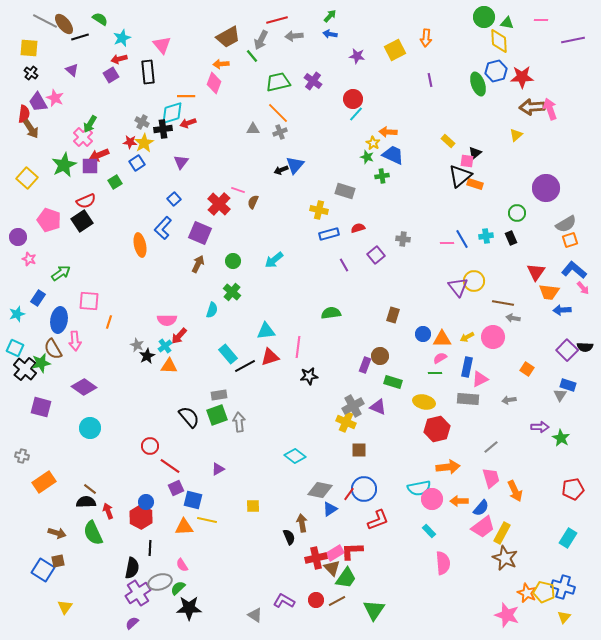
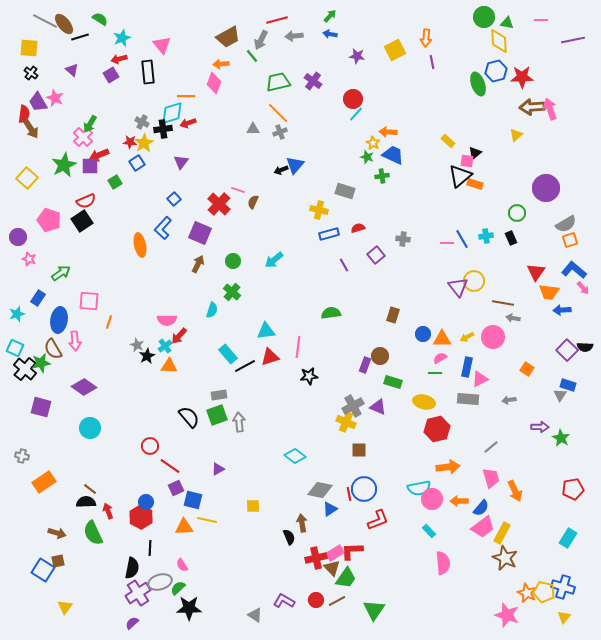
purple line at (430, 80): moved 2 px right, 18 px up
red line at (349, 494): rotated 48 degrees counterclockwise
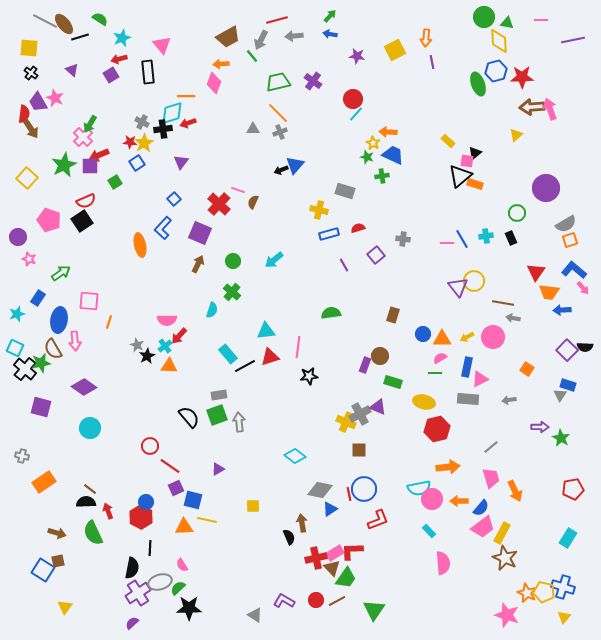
gray cross at (353, 406): moved 7 px right, 8 px down
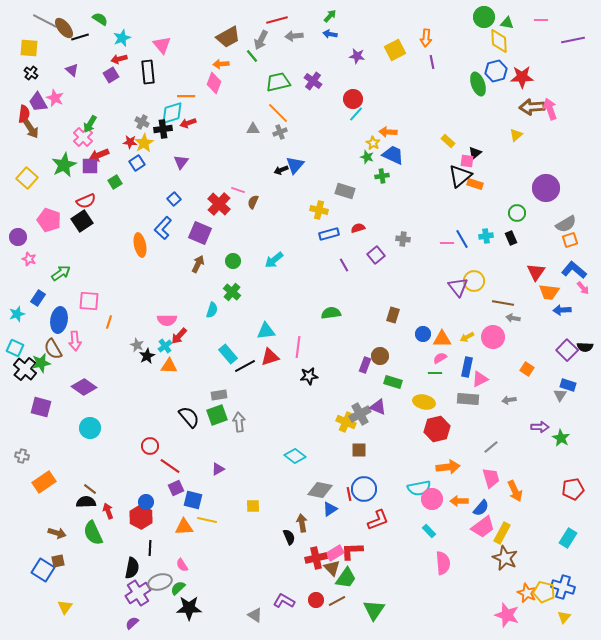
brown ellipse at (64, 24): moved 4 px down
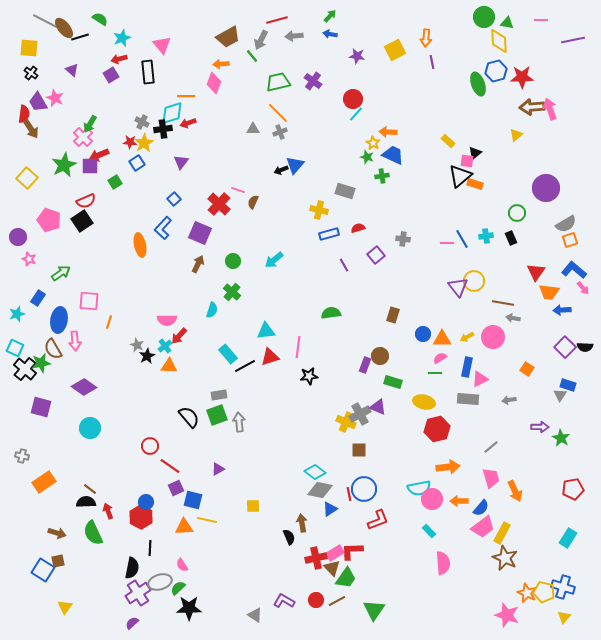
purple square at (567, 350): moved 2 px left, 3 px up
cyan diamond at (295, 456): moved 20 px right, 16 px down
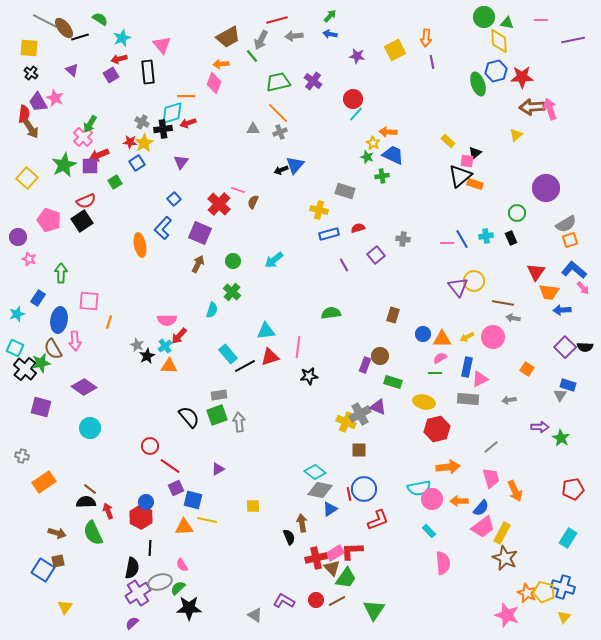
green arrow at (61, 273): rotated 54 degrees counterclockwise
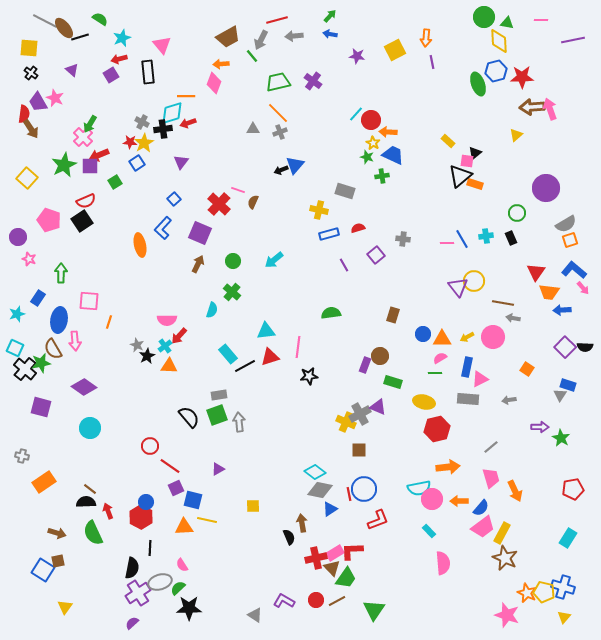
red circle at (353, 99): moved 18 px right, 21 px down
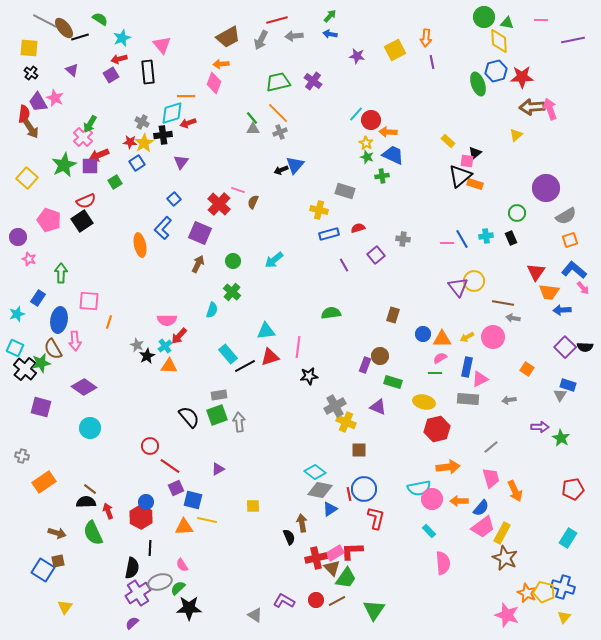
green line at (252, 56): moved 62 px down
black cross at (163, 129): moved 6 px down
yellow star at (373, 143): moved 7 px left
gray semicircle at (566, 224): moved 8 px up
gray cross at (360, 414): moved 25 px left, 8 px up
red L-shape at (378, 520): moved 2 px left, 2 px up; rotated 55 degrees counterclockwise
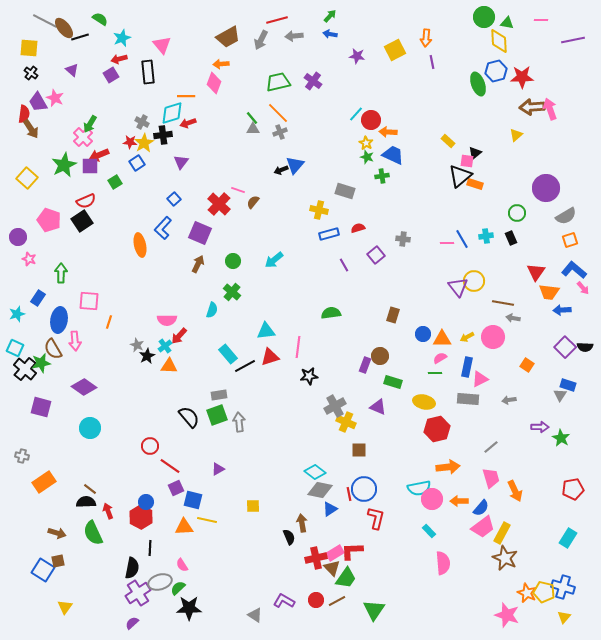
brown semicircle at (253, 202): rotated 16 degrees clockwise
orange square at (527, 369): moved 4 px up
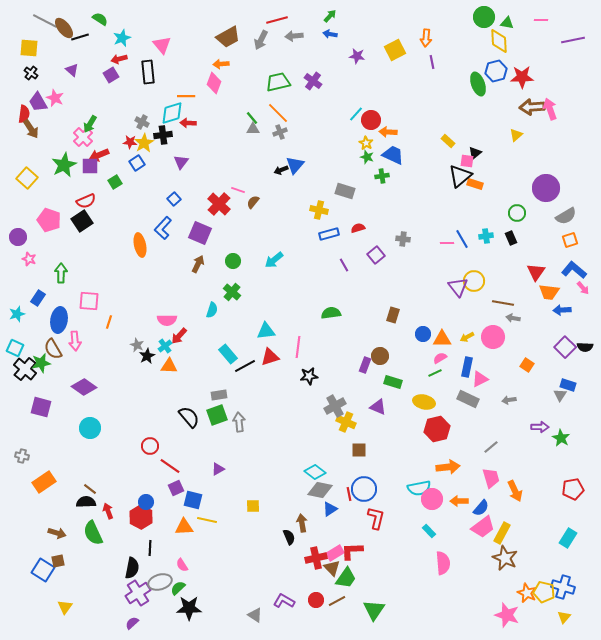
red arrow at (188, 123): rotated 21 degrees clockwise
green line at (435, 373): rotated 24 degrees counterclockwise
gray rectangle at (468, 399): rotated 20 degrees clockwise
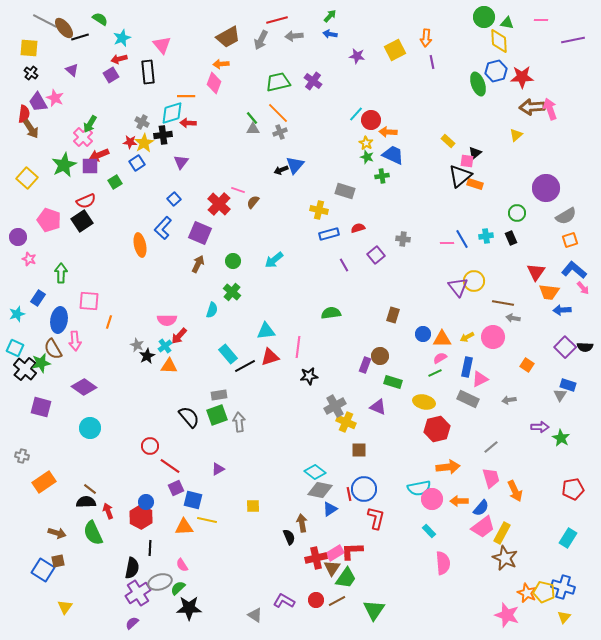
brown triangle at (332, 568): rotated 18 degrees clockwise
